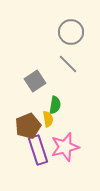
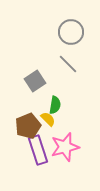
yellow semicircle: rotated 35 degrees counterclockwise
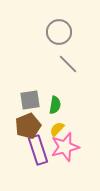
gray circle: moved 12 px left
gray square: moved 5 px left, 19 px down; rotated 25 degrees clockwise
yellow semicircle: moved 9 px right, 10 px down; rotated 91 degrees counterclockwise
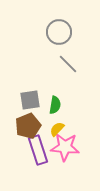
pink star: rotated 20 degrees clockwise
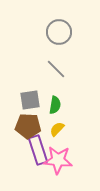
gray line: moved 12 px left, 5 px down
brown pentagon: rotated 25 degrees clockwise
pink star: moved 7 px left, 13 px down
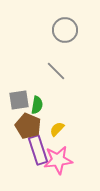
gray circle: moved 6 px right, 2 px up
gray line: moved 2 px down
gray square: moved 11 px left
green semicircle: moved 18 px left
brown pentagon: rotated 20 degrees clockwise
pink star: rotated 12 degrees counterclockwise
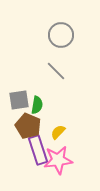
gray circle: moved 4 px left, 5 px down
yellow semicircle: moved 1 px right, 3 px down
